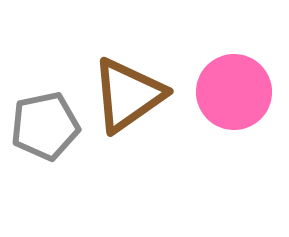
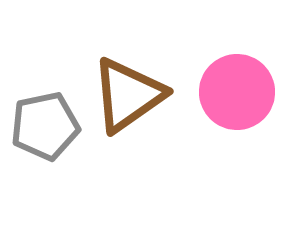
pink circle: moved 3 px right
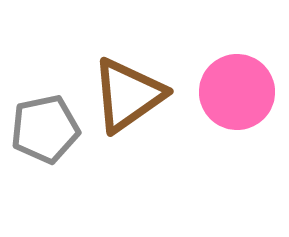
gray pentagon: moved 3 px down
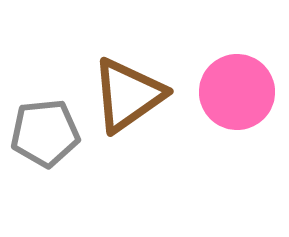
gray pentagon: moved 4 px down; rotated 6 degrees clockwise
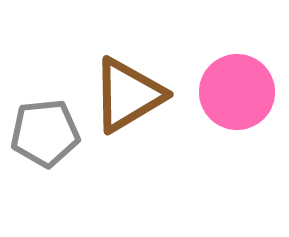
brown triangle: rotated 4 degrees clockwise
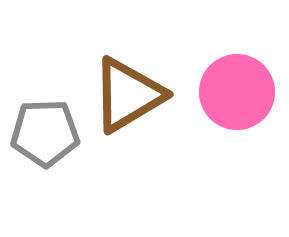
gray pentagon: rotated 4 degrees clockwise
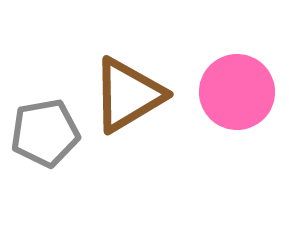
gray pentagon: rotated 8 degrees counterclockwise
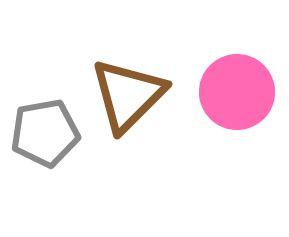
brown triangle: rotated 14 degrees counterclockwise
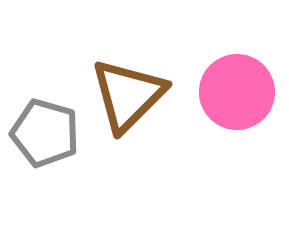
gray pentagon: rotated 26 degrees clockwise
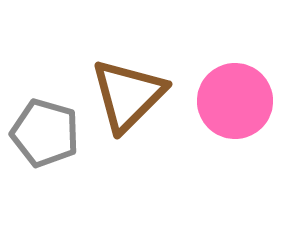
pink circle: moved 2 px left, 9 px down
